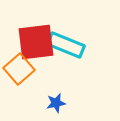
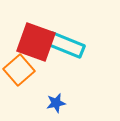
red square: rotated 27 degrees clockwise
orange square: moved 1 px down
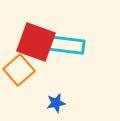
cyan rectangle: rotated 15 degrees counterclockwise
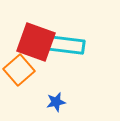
blue star: moved 1 px up
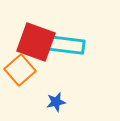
orange square: moved 1 px right
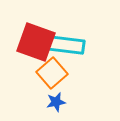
orange square: moved 32 px right, 3 px down
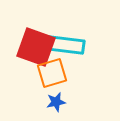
red square: moved 5 px down
orange square: rotated 24 degrees clockwise
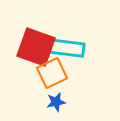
cyan rectangle: moved 3 px down
orange square: rotated 8 degrees counterclockwise
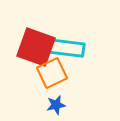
blue star: moved 3 px down
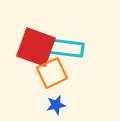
cyan rectangle: moved 1 px left
